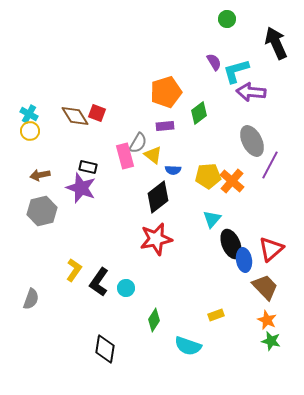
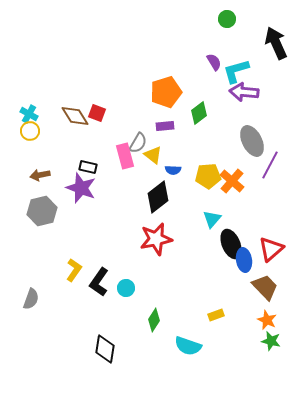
purple arrow at (251, 92): moved 7 px left
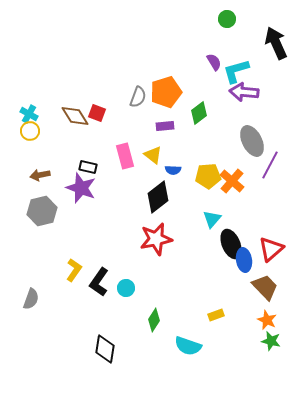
gray semicircle at (138, 143): moved 46 px up; rotated 10 degrees counterclockwise
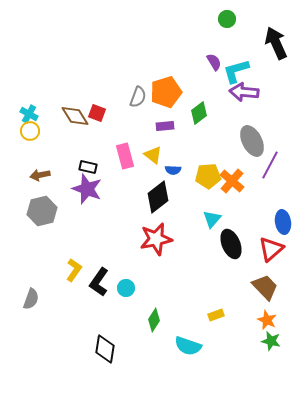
purple star at (81, 188): moved 6 px right, 1 px down
blue ellipse at (244, 260): moved 39 px right, 38 px up
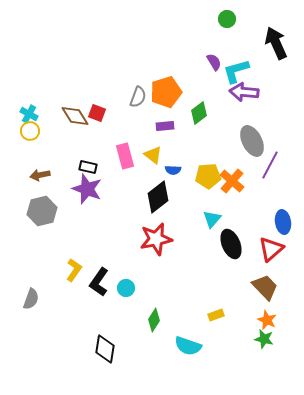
green star at (271, 341): moved 7 px left, 2 px up
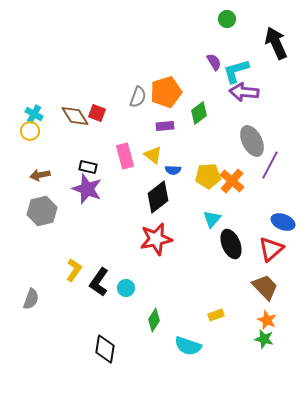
cyan cross at (29, 114): moved 5 px right
blue ellipse at (283, 222): rotated 60 degrees counterclockwise
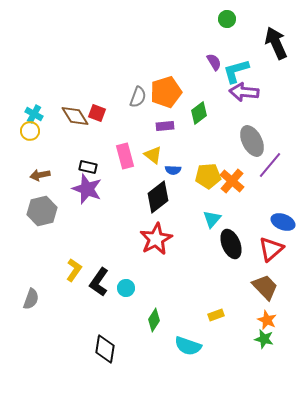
purple line at (270, 165): rotated 12 degrees clockwise
red star at (156, 239): rotated 16 degrees counterclockwise
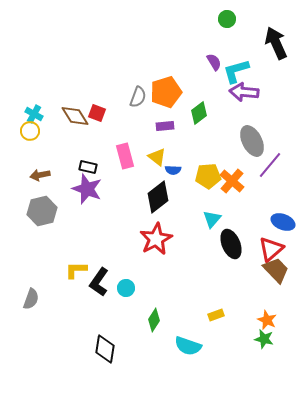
yellow triangle at (153, 155): moved 4 px right, 2 px down
yellow L-shape at (74, 270): moved 2 px right; rotated 125 degrees counterclockwise
brown trapezoid at (265, 287): moved 11 px right, 17 px up
